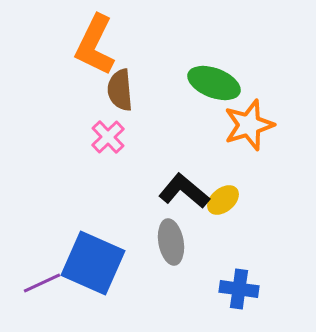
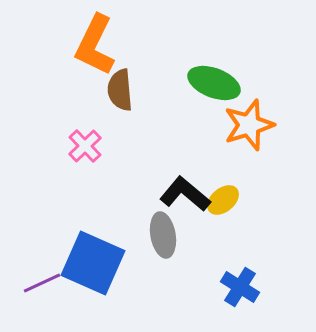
pink cross: moved 23 px left, 9 px down
black L-shape: moved 1 px right, 3 px down
gray ellipse: moved 8 px left, 7 px up
blue cross: moved 1 px right, 2 px up; rotated 24 degrees clockwise
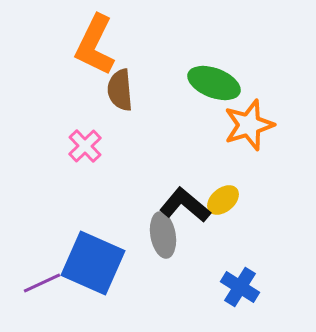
black L-shape: moved 11 px down
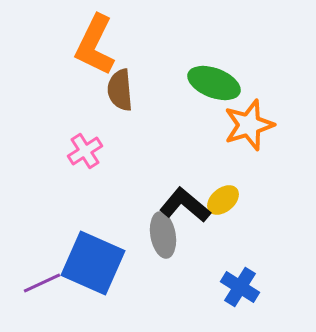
pink cross: moved 5 px down; rotated 12 degrees clockwise
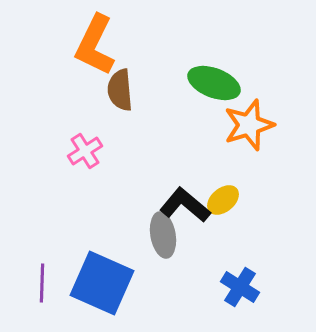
blue square: moved 9 px right, 20 px down
purple line: rotated 63 degrees counterclockwise
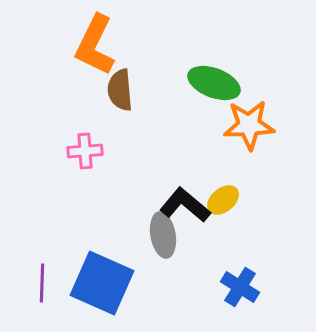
orange star: rotated 15 degrees clockwise
pink cross: rotated 28 degrees clockwise
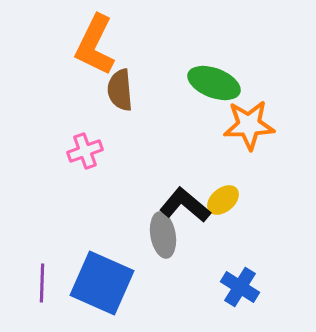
pink cross: rotated 16 degrees counterclockwise
